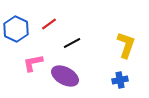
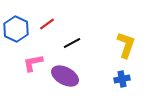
red line: moved 2 px left
blue cross: moved 2 px right, 1 px up
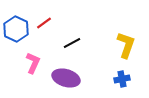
red line: moved 3 px left, 1 px up
pink L-shape: rotated 125 degrees clockwise
purple ellipse: moved 1 px right, 2 px down; rotated 12 degrees counterclockwise
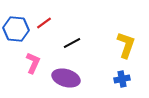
blue hexagon: rotated 20 degrees counterclockwise
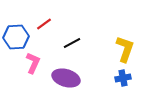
red line: moved 1 px down
blue hexagon: moved 8 px down; rotated 10 degrees counterclockwise
yellow L-shape: moved 1 px left, 4 px down
blue cross: moved 1 px right, 1 px up
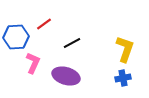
purple ellipse: moved 2 px up
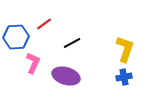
blue cross: moved 1 px right, 1 px up
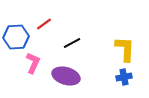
yellow L-shape: rotated 16 degrees counterclockwise
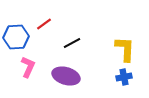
pink L-shape: moved 5 px left, 4 px down
